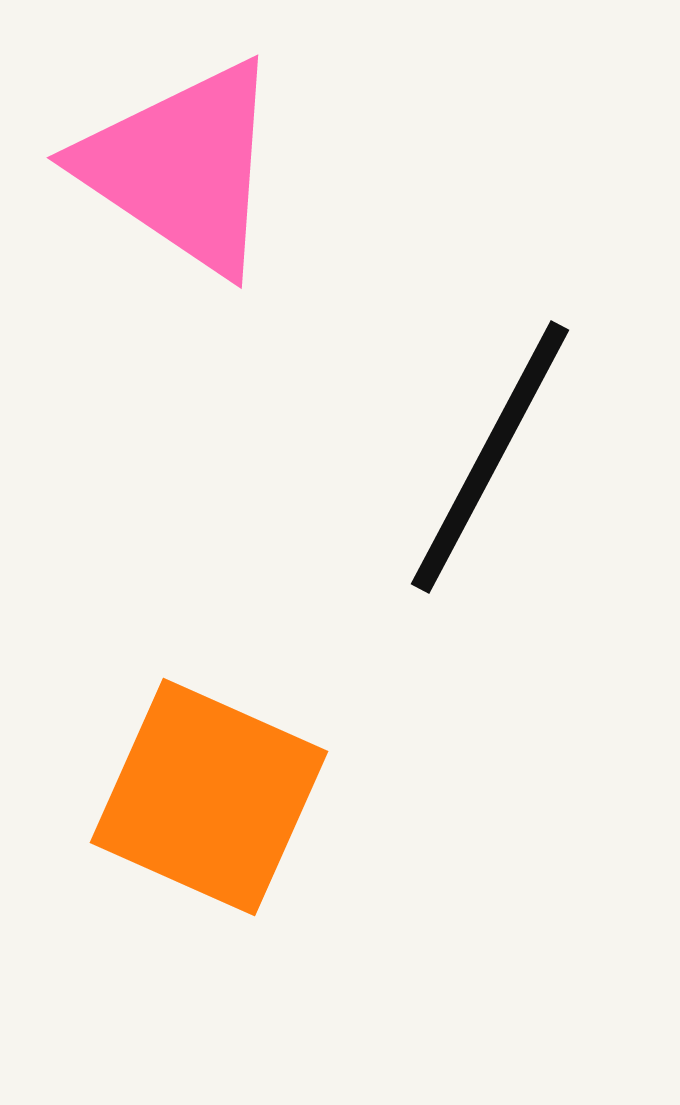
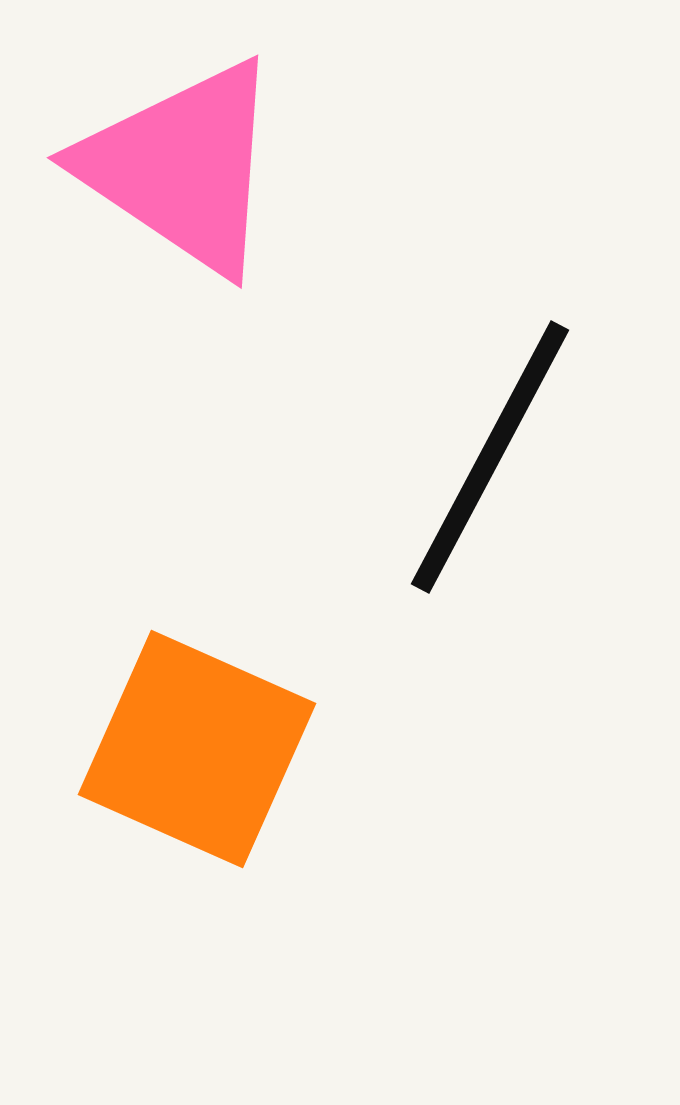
orange square: moved 12 px left, 48 px up
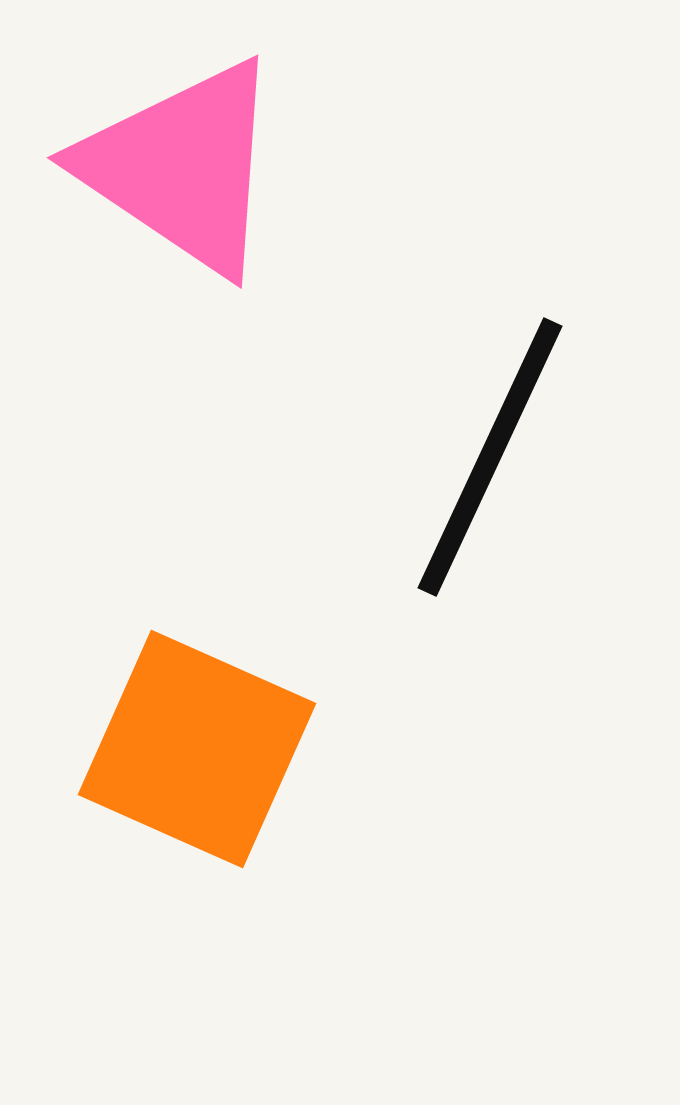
black line: rotated 3 degrees counterclockwise
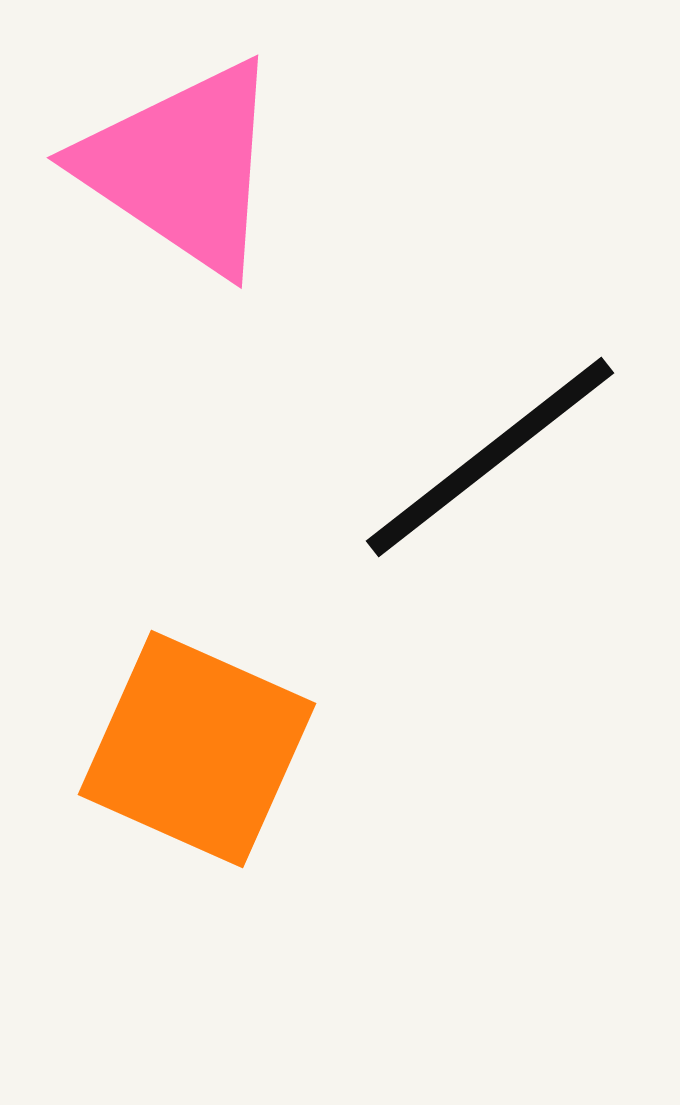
black line: rotated 27 degrees clockwise
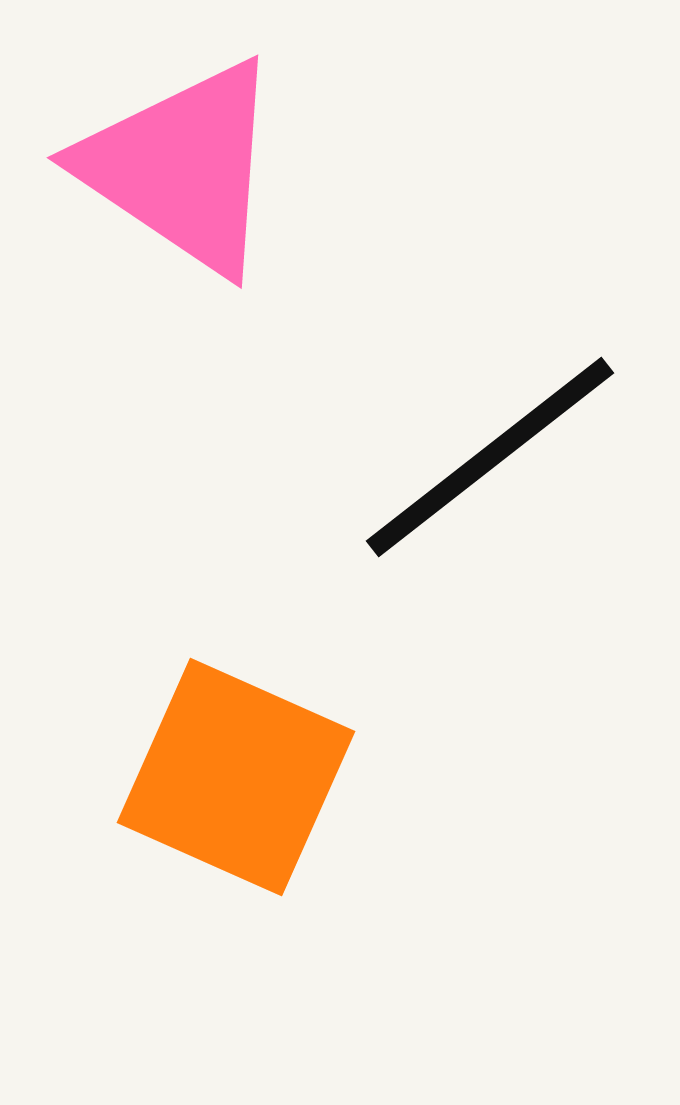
orange square: moved 39 px right, 28 px down
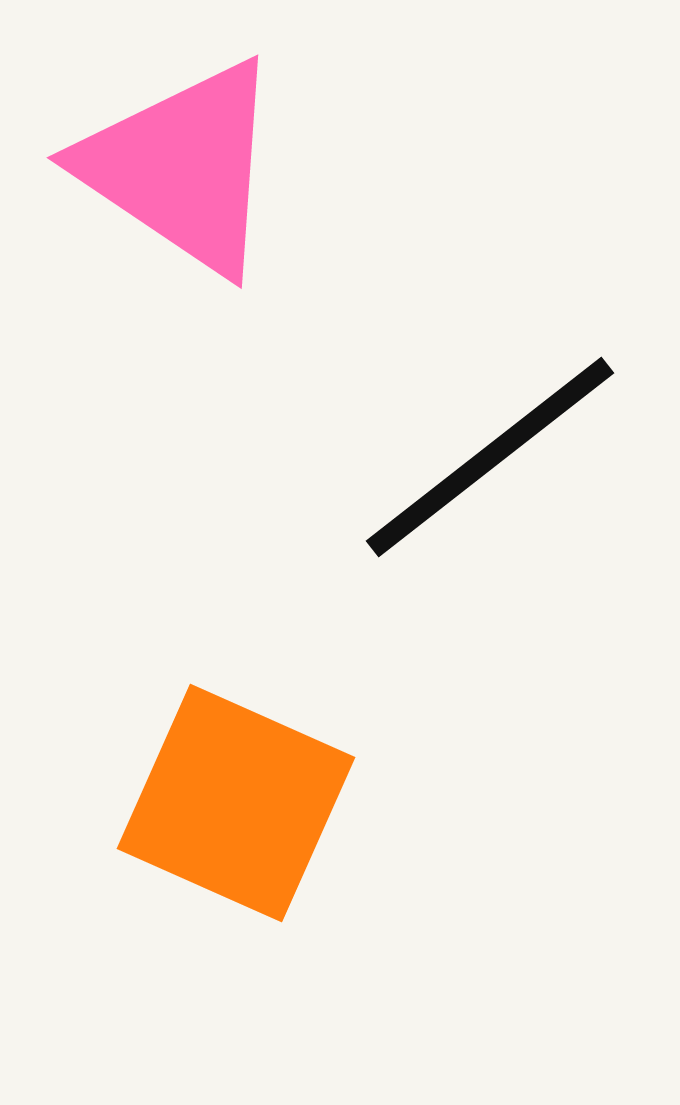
orange square: moved 26 px down
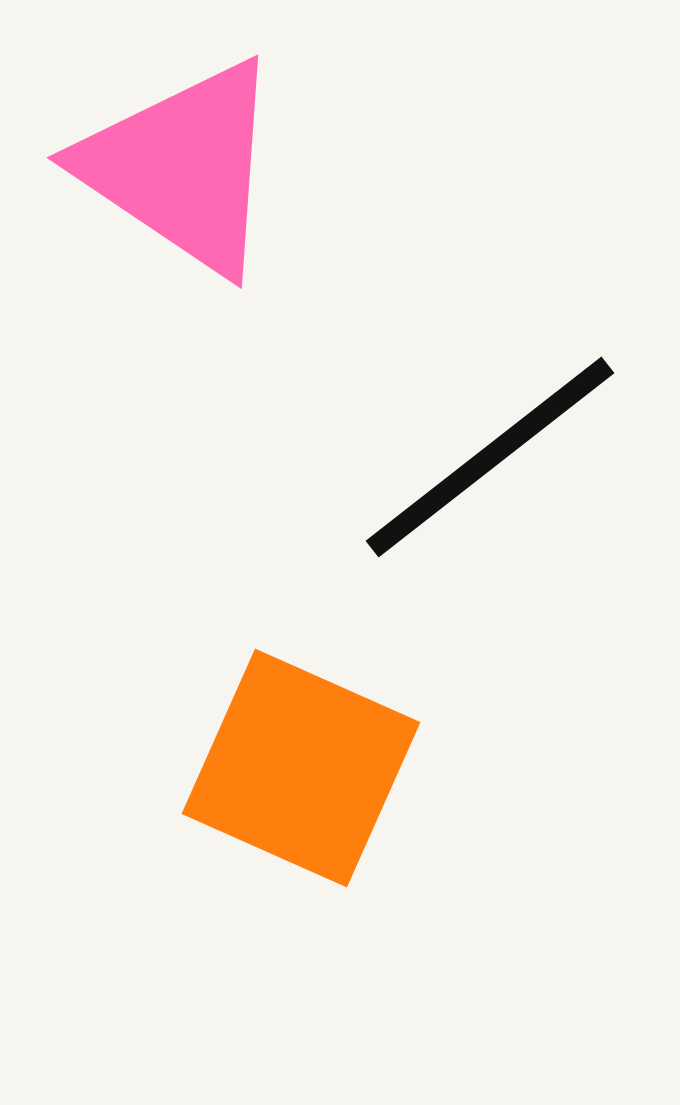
orange square: moved 65 px right, 35 px up
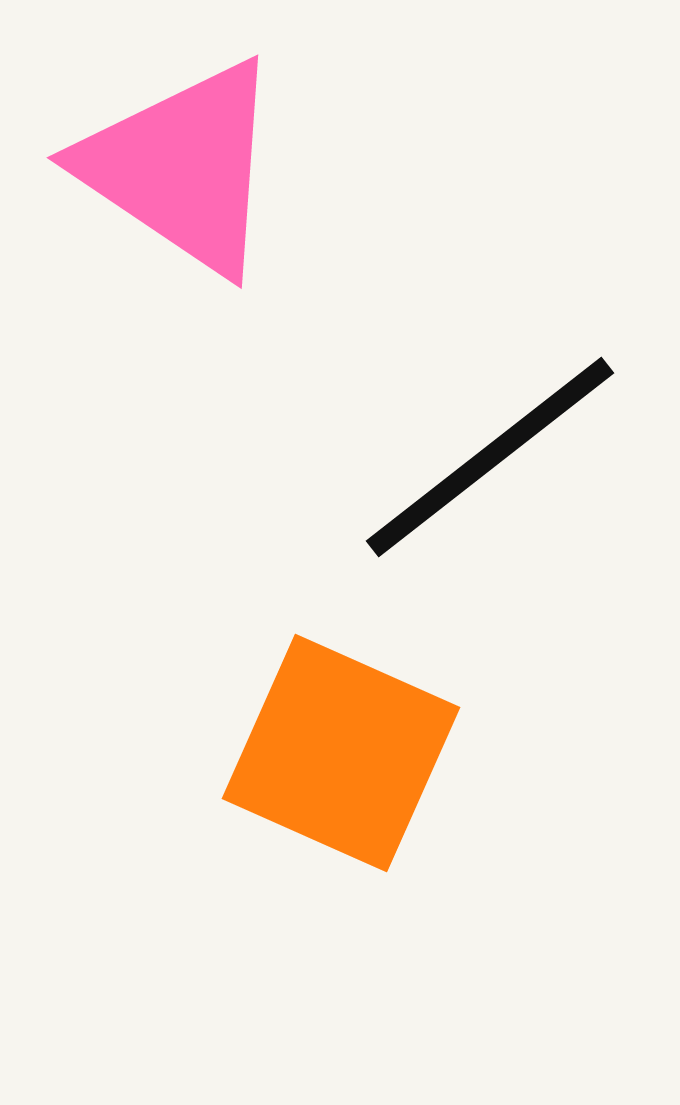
orange square: moved 40 px right, 15 px up
